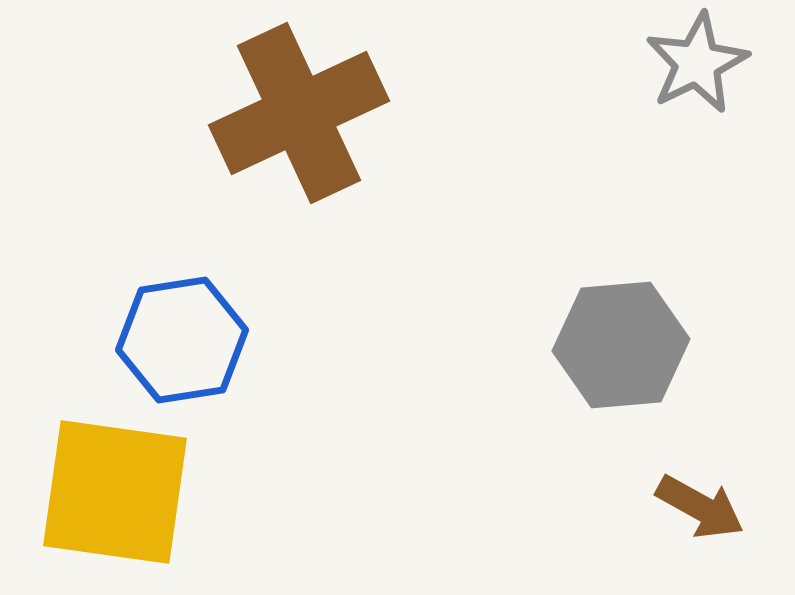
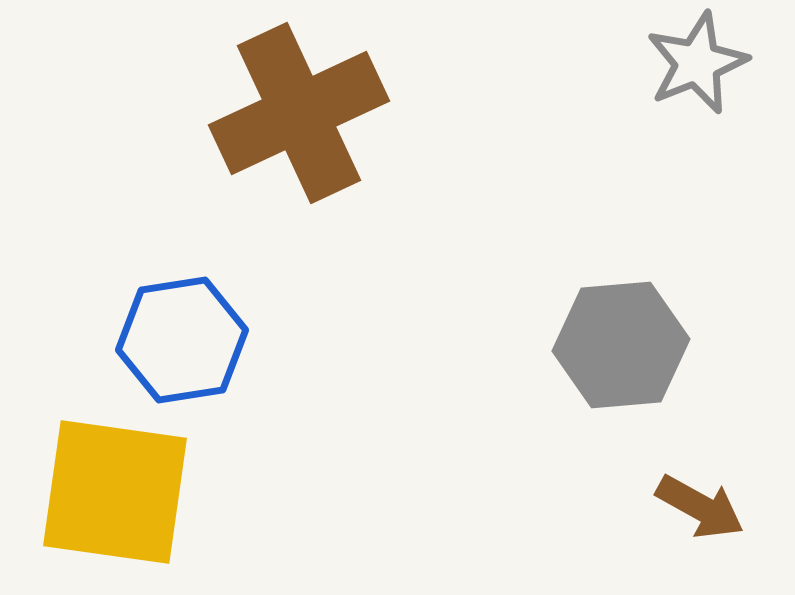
gray star: rotated 4 degrees clockwise
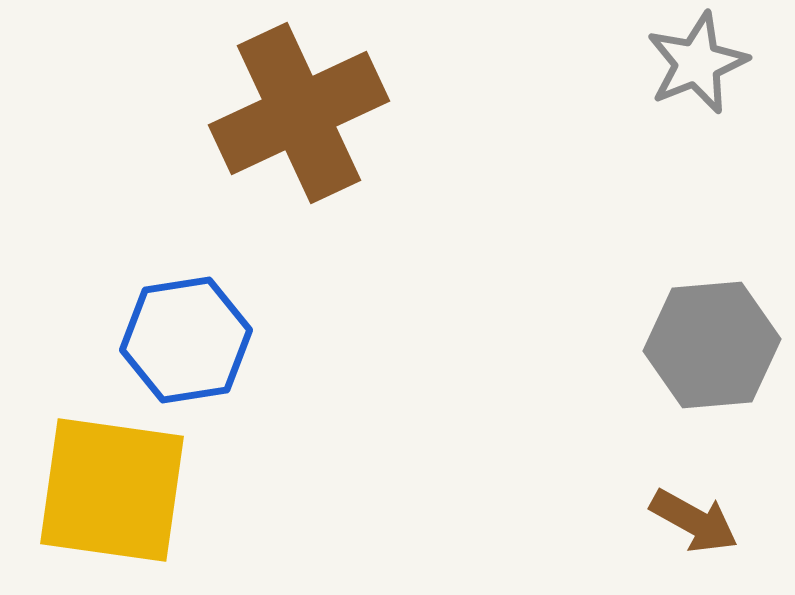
blue hexagon: moved 4 px right
gray hexagon: moved 91 px right
yellow square: moved 3 px left, 2 px up
brown arrow: moved 6 px left, 14 px down
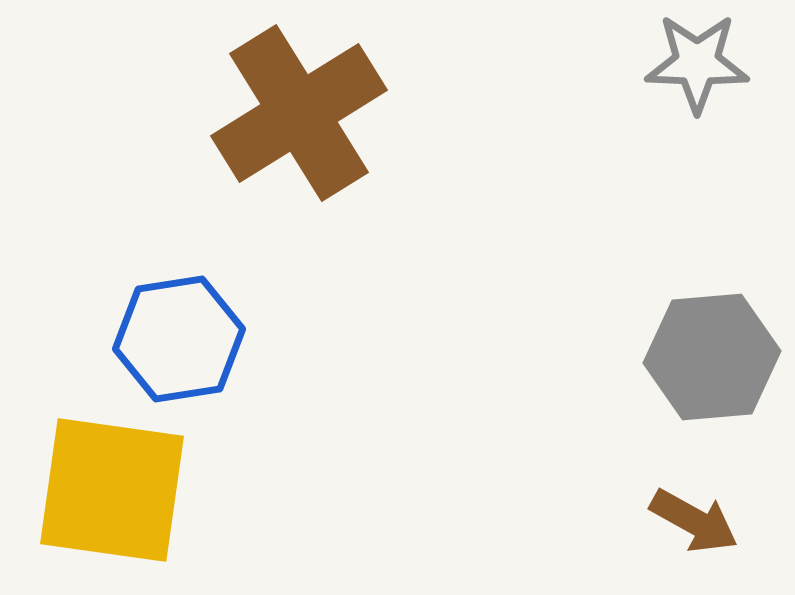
gray star: rotated 24 degrees clockwise
brown cross: rotated 7 degrees counterclockwise
blue hexagon: moved 7 px left, 1 px up
gray hexagon: moved 12 px down
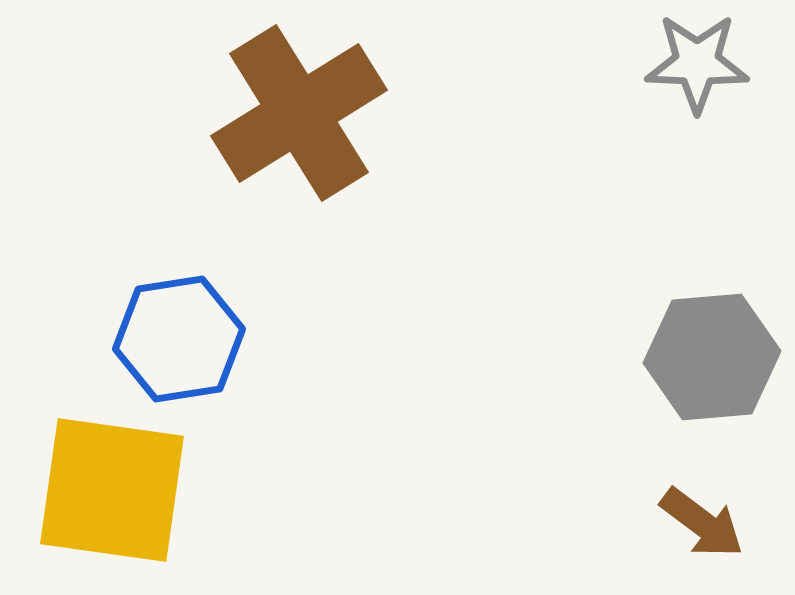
brown arrow: moved 8 px right, 2 px down; rotated 8 degrees clockwise
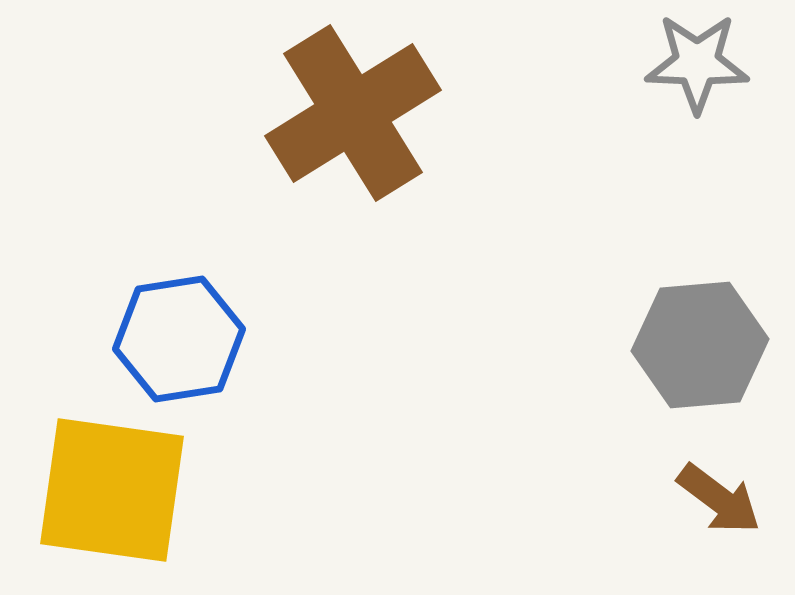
brown cross: moved 54 px right
gray hexagon: moved 12 px left, 12 px up
brown arrow: moved 17 px right, 24 px up
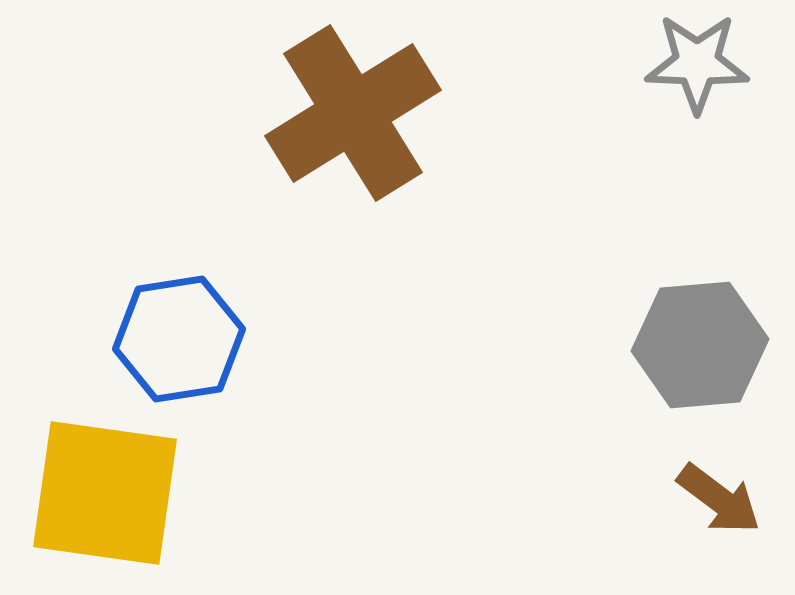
yellow square: moved 7 px left, 3 px down
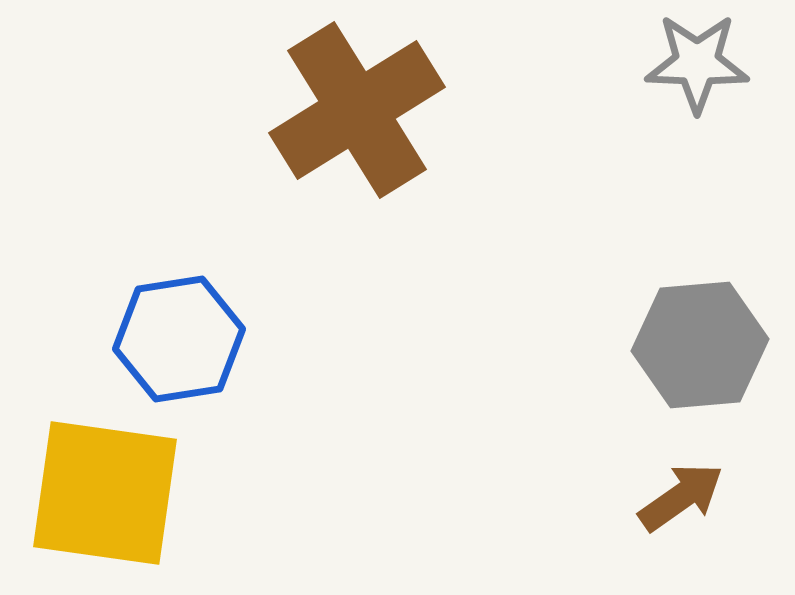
brown cross: moved 4 px right, 3 px up
brown arrow: moved 38 px left, 2 px up; rotated 72 degrees counterclockwise
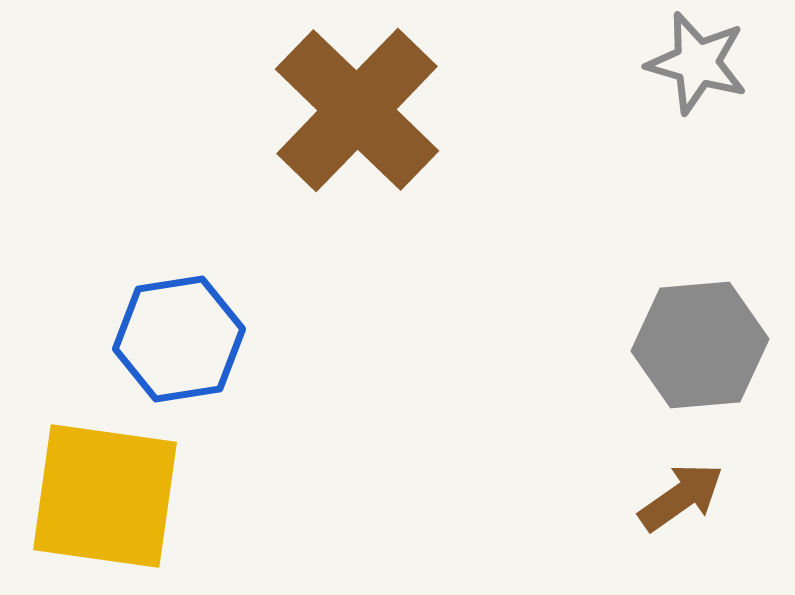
gray star: rotated 14 degrees clockwise
brown cross: rotated 14 degrees counterclockwise
yellow square: moved 3 px down
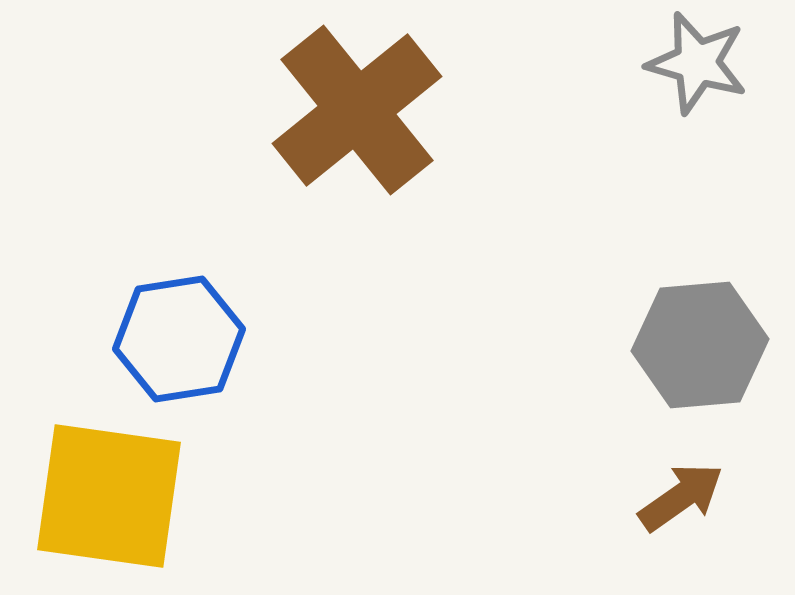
brown cross: rotated 7 degrees clockwise
yellow square: moved 4 px right
